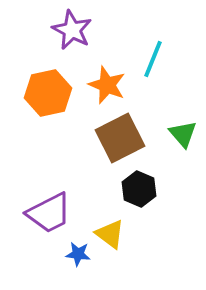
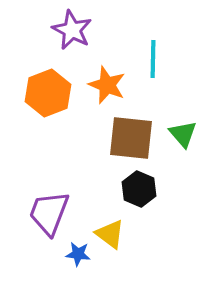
cyan line: rotated 21 degrees counterclockwise
orange hexagon: rotated 9 degrees counterclockwise
brown square: moved 11 px right; rotated 33 degrees clockwise
purple trapezoid: rotated 138 degrees clockwise
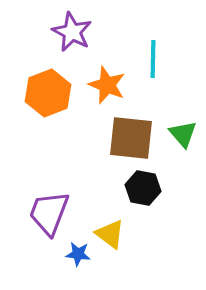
purple star: moved 2 px down
black hexagon: moved 4 px right, 1 px up; rotated 12 degrees counterclockwise
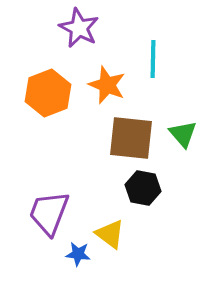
purple star: moved 7 px right, 4 px up
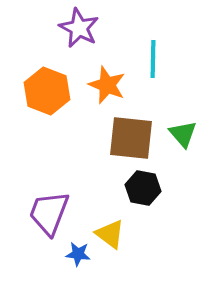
orange hexagon: moved 1 px left, 2 px up; rotated 18 degrees counterclockwise
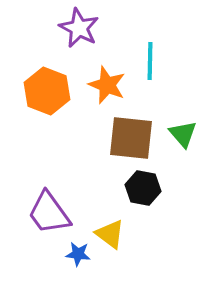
cyan line: moved 3 px left, 2 px down
purple trapezoid: rotated 57 degrees counterclockwise
